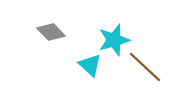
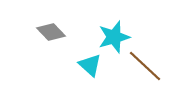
cyan star: moved 3 px up
brown line: moved 1 px up
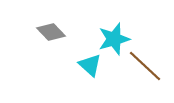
cyan star: moved 2 px down
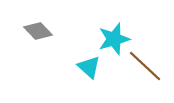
gray diamond: moved 13 px left, 1 px up
cyan triangle: moved 1 px left, 2 px down
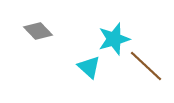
brown line: moved 1 px right
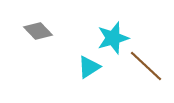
cyan star: moved 1 px left, 1 px up
cyan triangle: rotated 45 degrees clockwise
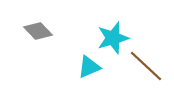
cyan triangle: rotated 10 degrees clockwise
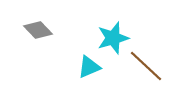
gray diamond: moved 1 px up
